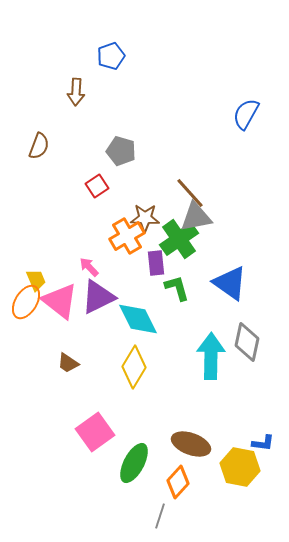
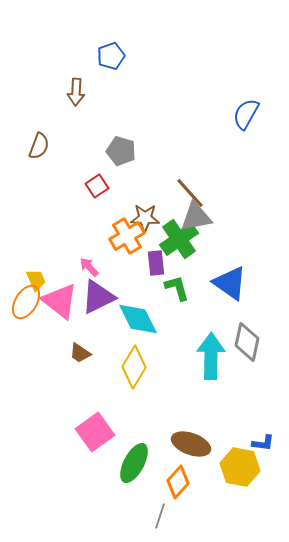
brown trapezoid: moved 12 px right, 10 px up
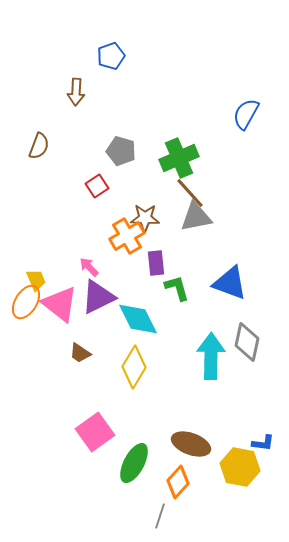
green cross: moved 81 px up; rotated 12 degrees clockwise
blue triangle: rotated 15 degrees counterclockwise
pink triangle: moved 3 px down
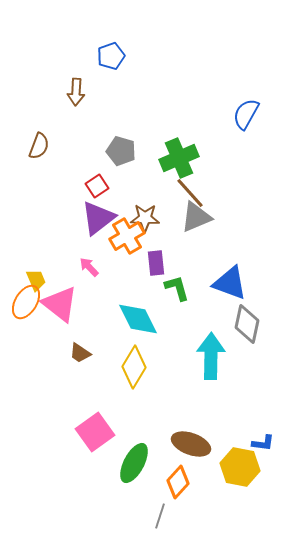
gray triangle: rotated 12 degrees counterclockwise
purple triangle: moved 79 px up; rotated 12 degrees counterclockwise
gray diamond: moved 18 px up
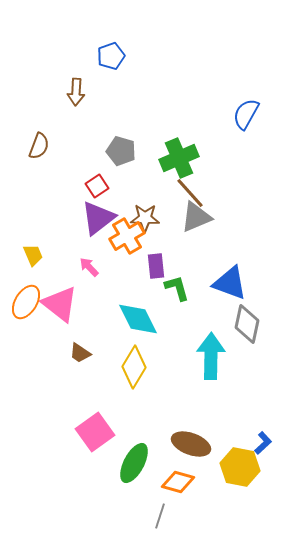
purple rectangle: moved 3 px down
yellow trapezoid: moved 3 px left, 25 px up
blue L-shape: rotated 50 degrees counterclockwise
orange diamond: rotated 64 degrees clockwise
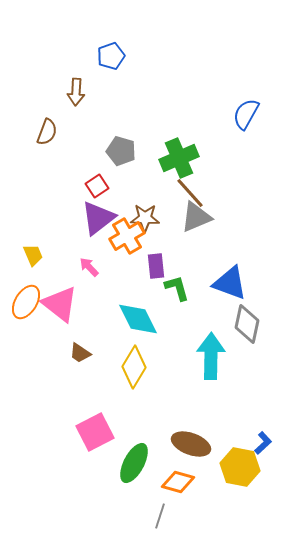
brown semicircle: moved 8 px right, 14 px up
pink square: rotated 9 degrees clockwise
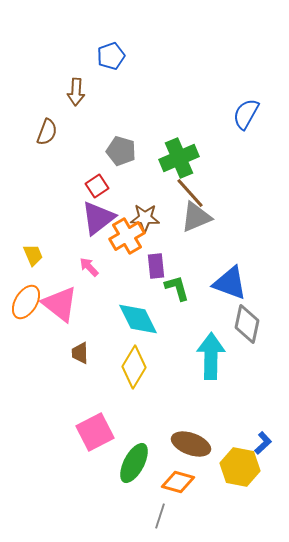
brown trapezoid: rotated 55 degrees clockwise
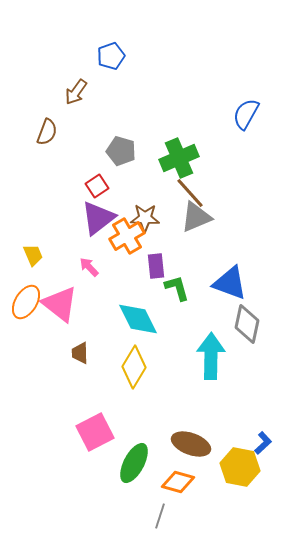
brown arrow: rotated 32 degrees clockwise
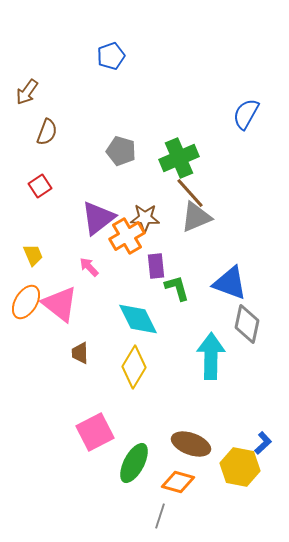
brown arrow: moved 49 px left
red square: moved 57 px left
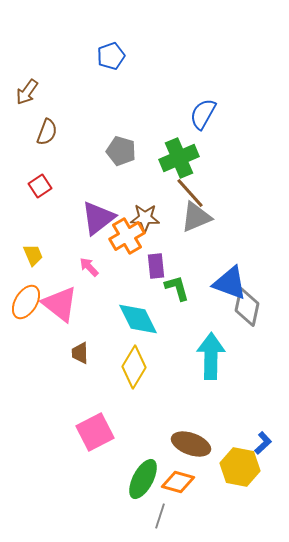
blue semicircle: moved 43 px left
gray diamond: moved 17 px up
green ellipse: moved 9 px right, 16 px down
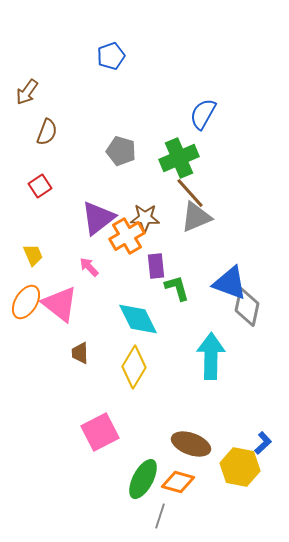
pink square: moved 5 px right
